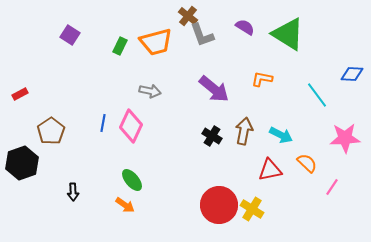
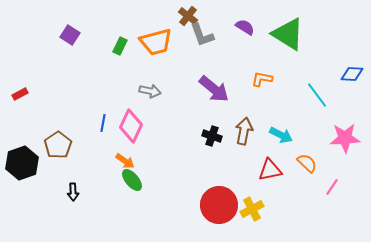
brown pentagon: moved 7 px right, 14 px down
black cross: rotated 12 degrees counterclockwise
orange arrow: moved 44 px up
yellow cross: rotated 30 degrees clockwise
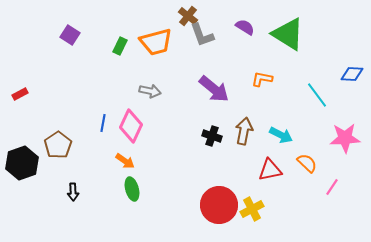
green ellipse: moved 9 px down; rotated 25 degrees clockwise
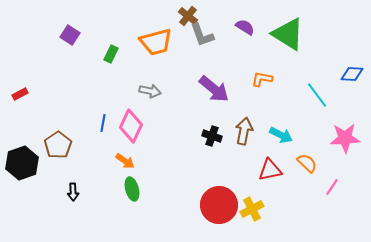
green rectangle: moved 9 px left, 8 px down
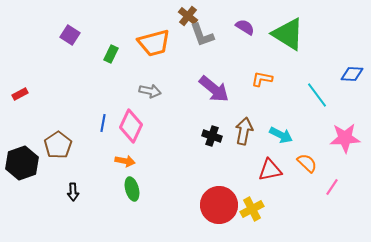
orange trapezoid: moved 2 px left, 1 px down
orange arrow: rotated 24 degrees counterclockwise
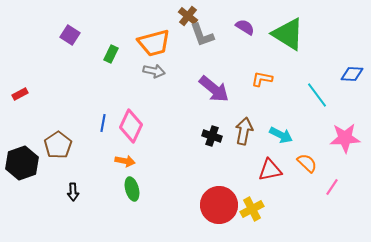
gray arrow: moved 4 px right, 20 px up
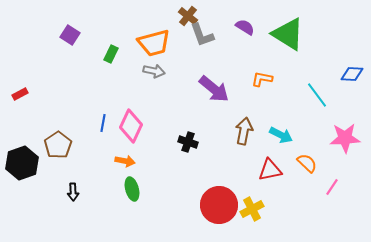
black cross: moved 24 px left, 6 px down
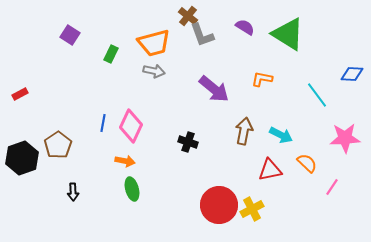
black hexagon: moved 5 px up
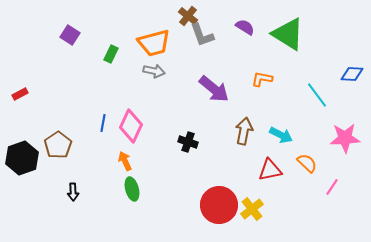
orange arrow: rotated 126 degrees counterclockwise
yellow cross: rotated 10 degrees counterclockwise
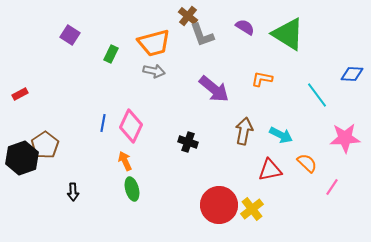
brown pentagon: moved 13 px left
